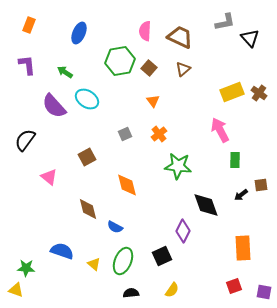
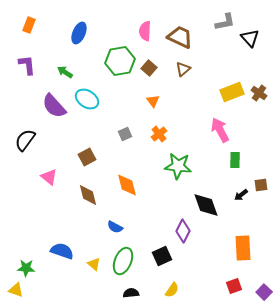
brown diamond at (88, 209): moved 14 px up
purple square at (264, 292): rotated 35 degrees clockwise
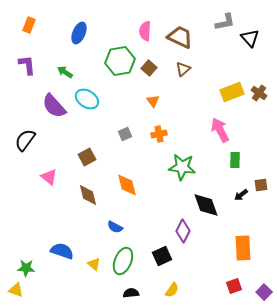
orange cross at (159, 134): rotated 28 degrees clockwise
green star at (178, 166): moved 4 px right, 1 px down
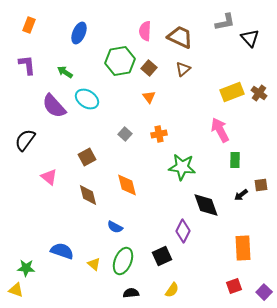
orange triangle at (153, 101): moved 4 px left, 4 px up
gray square at (125, 134): rotated 24 degrees counterclockwise
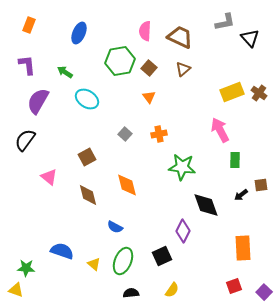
purple semicircle at (54, 106): moved 16 px left, 5 px up; rotated 72 degrees clockwise
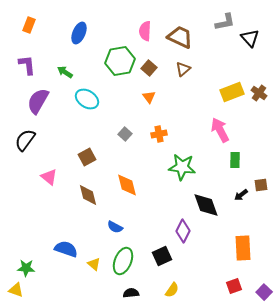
blue semicircle at (62, 251): moved 4 px right, 2 px up
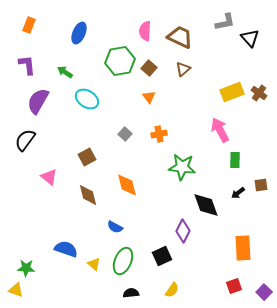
black arrow at (241, 195): moved 3 px left, 2 px up
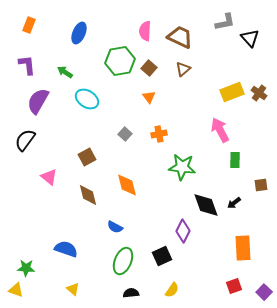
black arrow at (238, 193): moved 4 px left, 10 px down
yellow triangle at (94, 264): moved 21 px left, 25 px down
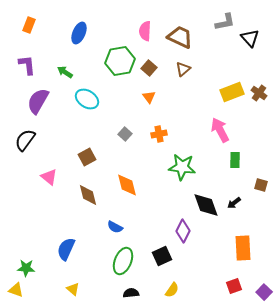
brown square at (261, 185): rotated 24 degrees clockwise
blue semicircle at (66, 249): rotated 85 degrees counterclockwise
